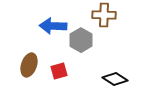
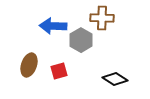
brown cross: moved 2 px left, 3 px down
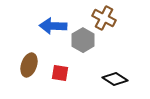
brown cross: moved 2 px right; rotated 25 degrees clockwise
gray hexagon: moved 2 px right
red square: moved 1 px right, 2 px down; rotated 24 degrees clockwise
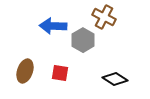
brown cross: moved 1 px up
brown ellipse: moved 4 px left, 6 px down
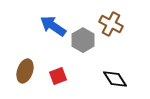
brown cross: moved 7 px right, 7 px down
blue arrow: rotated 32 degrees clockwise
red square: moved 2 px left, 3 px down; rotated 30 degrees counterclockwise
black diamond: rotated 25 degrees clockwise
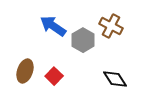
brown cross: moved 2 px down
red square: moved 4 px left; rotated 24 degrees counterclockwise
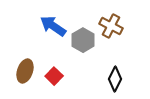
black diamond: rotated 60 degrees clockwise
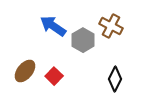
brown ellipse: rotated 20 degrees clockwise
